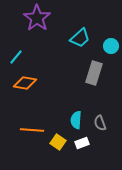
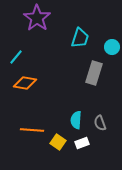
cyan trapezoid: rotated 30 degrees counterclockwise
cyan circle: moved 1 px right, 1 px down
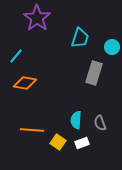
cyan line: moved 1 px up
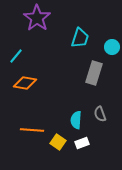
gray semicircle: moved 9 px up
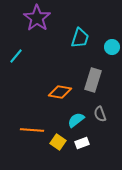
gray rectangle: moved 1 px left, 7 px down
orange diamond: moved 35 px right, 9 px down
cyan semicircle: rotated 48 degrees clockwise
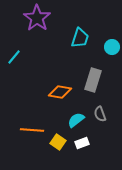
cyan line: moved 2 px left, 1 px down
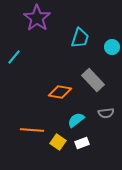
gray rectangle: rotated 60 degrees counterclockwise
gray semicircle: moved 6 px right, 1 px up; rotated 77 degrees counterclockwise
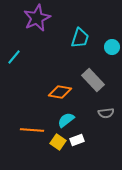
purple star: rotated 12 degrees clockwise
cyan semicircle: moved 10 px left
white rectangle: moved 5 px left, 3 px up
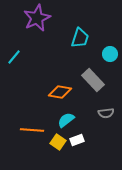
cyan circle: moved 2 px left, 7 px down
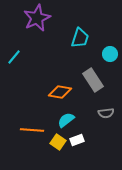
gray rectangle: rotated 10 degrees clockwise
